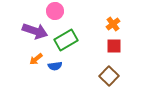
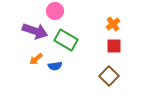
green rectangle: rotated 60 degrees clockwise
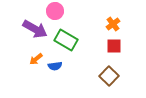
purple arrow: moved 2 px up; rotated 10 degrees clockwise
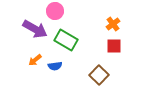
orange arrow: moved 1 px left, 1 px down
brown square: moved 10 px left, 1 px up
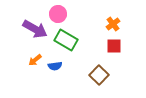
pink circle: moved 3 px right, 3 px down
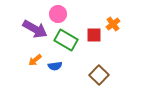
red square: moved 20 px left, 11 px up
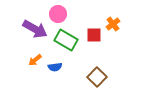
blue semicircle: moved 1 px down
brown square: moved 2 px left, 2 px down
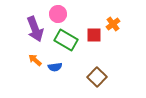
purple arrow: rotated 40 degrees clockwise
orange arrow: rotated 80 degrees clockwise
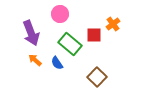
pink circle: moved 2 px right
purple arrow: moved 4 px left, 4 px down
green rectangle: moved 4 px right, 4 px down; rotated 10 degrees clockwise
blue semicircle: moved 2 px right, 4 px up; rotated 64 degrees clockwise
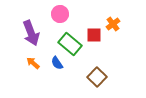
orange arrow: moved 2 px left, 3 px down
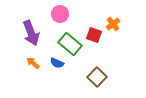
red square: rotated 21 degrees clockwise
blue semicircle: rotated 32 degrees counterclockwise
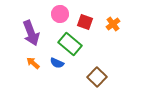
red square: moved 9 px left, 13 px up
